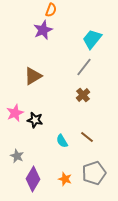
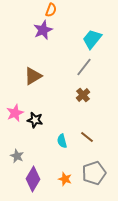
cyan semicircle: rotated 16 degrees clockwise
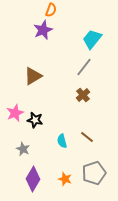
gray star: moved 6 px right, 7 px up
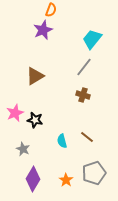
brown triangle: moved 2 px right
brown cross: rotated 32 degrees counterclockwise
orange star: moved 1 px right, 1 px down; rotated 16 degrees clockwise
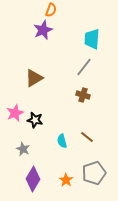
cyan trapezoid: rotated 35 degrees counterclockwise
brown triangle: moved 1 px left, 2 px down
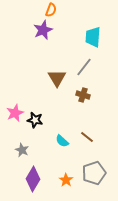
cyan trapezoid: moved 1 px right, 2 px up
brown triangle: moved 23 px right; rotated 30 degrees counterclockwise
cyan semicircle: rotated 32 degrees counterclockwise
gray star: moved 1 px left, 1 px down
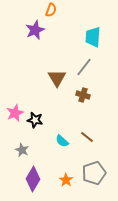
purple star: moved 8 px left
